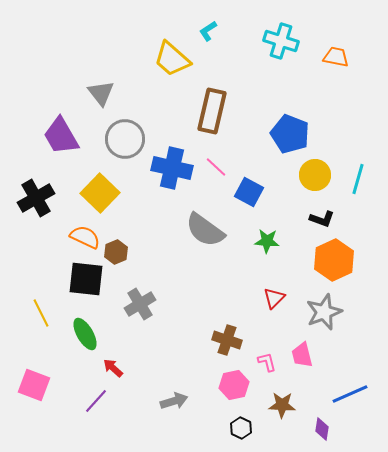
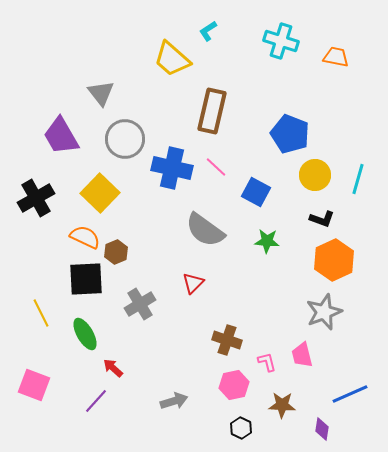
blue square: moved 7 px right
black square: rotated 9 degrees counterclockwise
red triangle: moved 81 px left, 15 px up
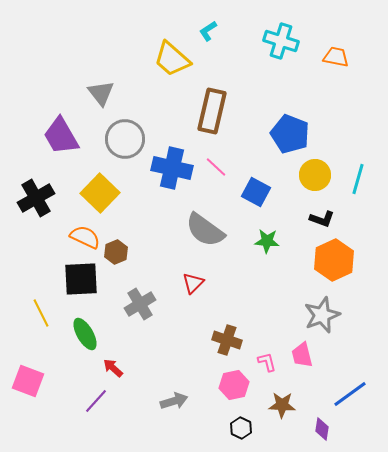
black square: moved 5 px left
gray star: moved 2 px left, 3 px down
pink square: moved 6 px left, 4 px up
blue line: rotated 12 degrees counterclockwise
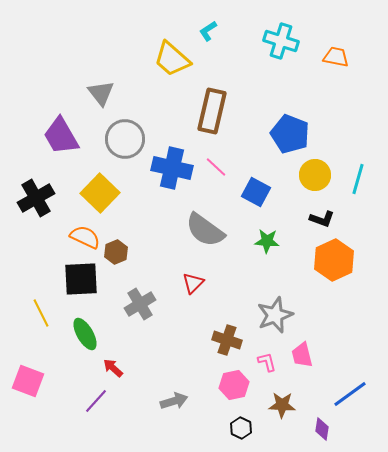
gray star: moved 47 px left
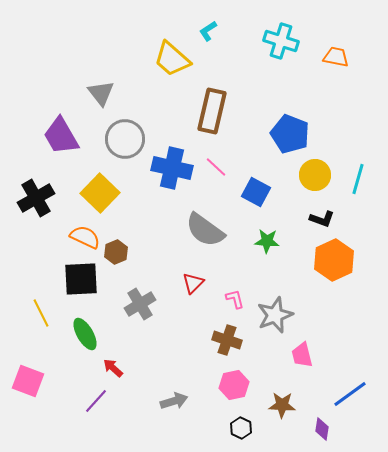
pink L-shape: moved 32 px left, 63 px up
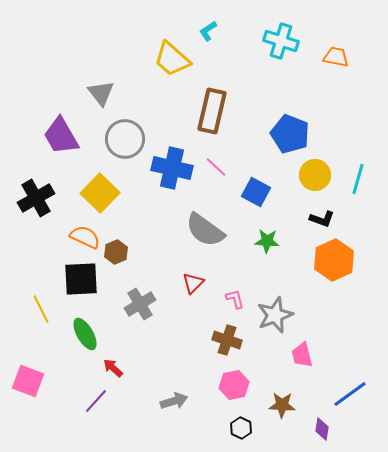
yellow line: moved 4 px up
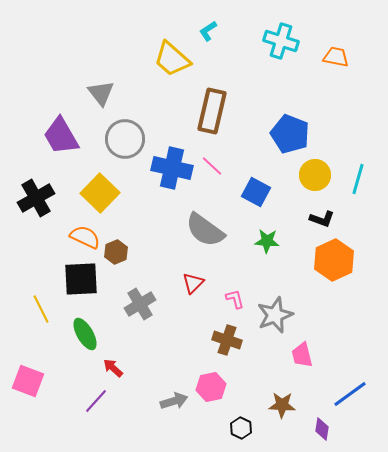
pink line: moved 4 px left, 1 px up
pink hexagon: moved 23 px left, 2 px down
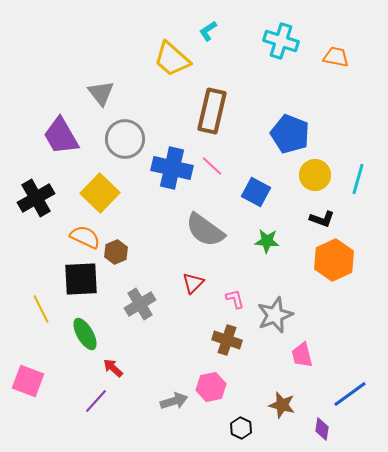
brown star: rotated 12 degrees clockwise
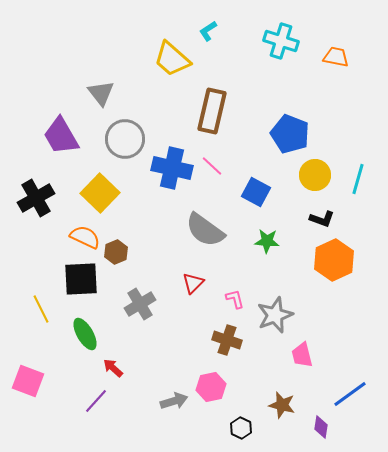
purple diamond: moved 1 px left, 2 px up
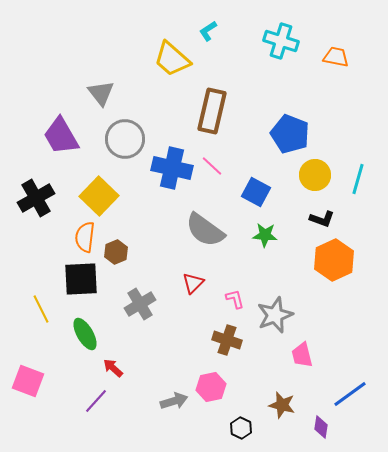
yellow square: moved 1 px left, 3 px down
orange semicircle: rotated 108 degrees counterclockwise
green star: moved 2 px left, 6 px up
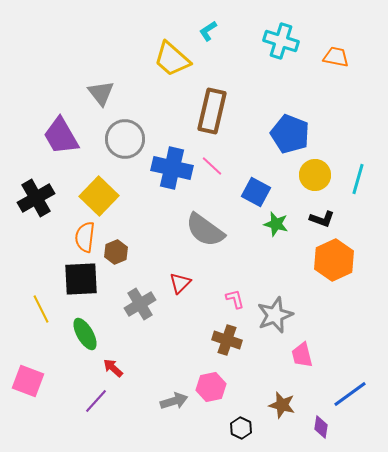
green star: moved 11 px right, 11 px up; rotated 10 degrees clockwise
red triangle: moved 13 px left
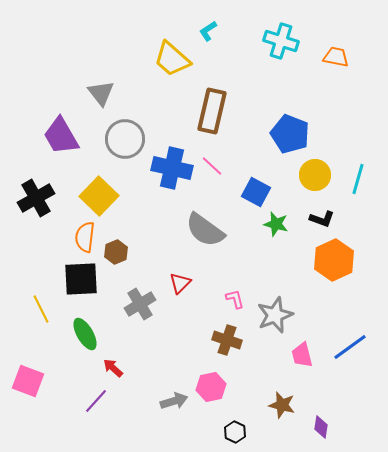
blue line: moved 47 px up
black hexagon: moved 6 px left, 4 px down
